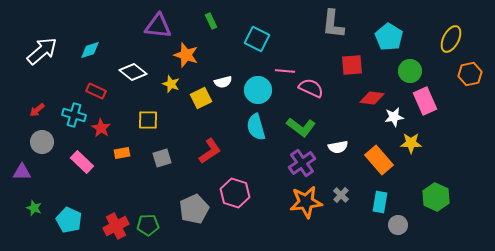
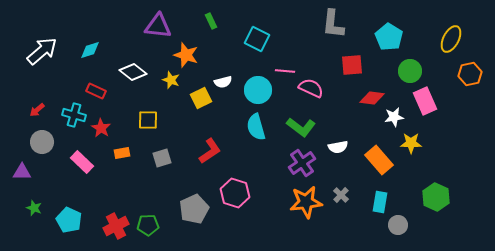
yellow star at (171, 84): moved 4 px up
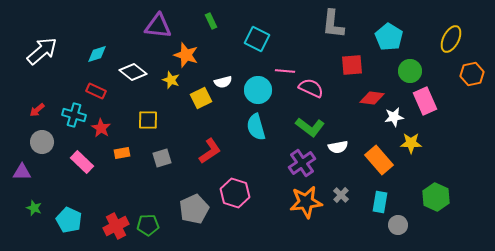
cyan diamond at (90, 50): moved 7 px right, 4 px down
orange hexagon at (470, 74): moved 2 px right
green L-shape at (301, 127): moved 9 px right
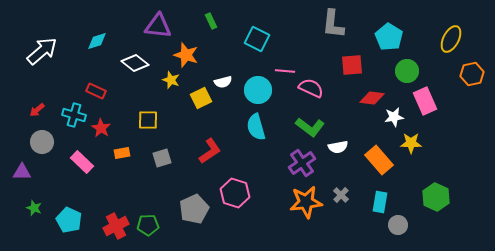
cyan diamond at (97, 54): moved 13 px up
green circle at (410, 71): moved 3 px left
white diamond at (133, 72): moved 2 px right, 9 px up
